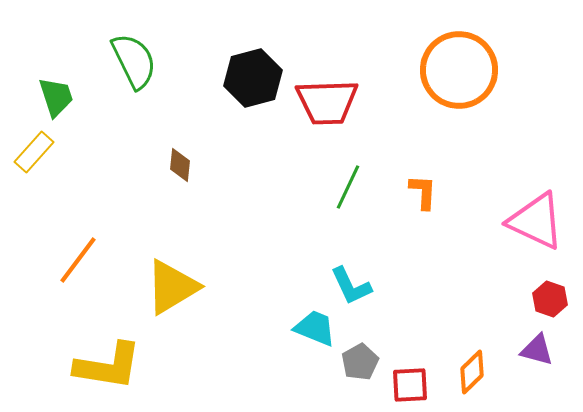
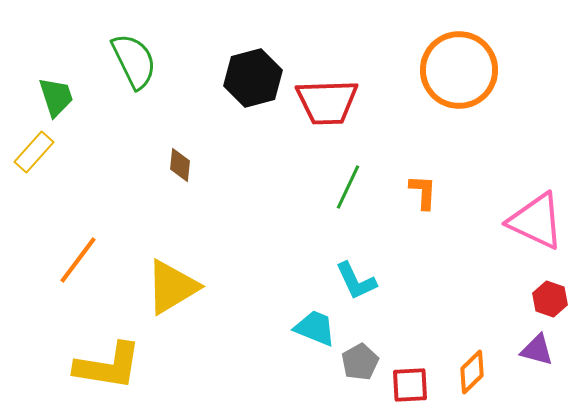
cyan L-shape: moved 5 px right, 5 px up
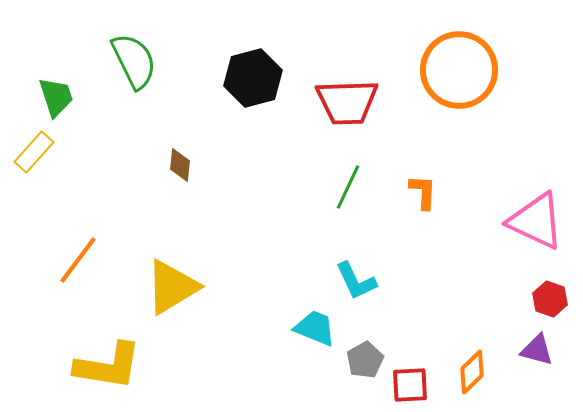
red trapezoid: moved 20 px right
gray pentagon: moved 5 px right, 2 px up
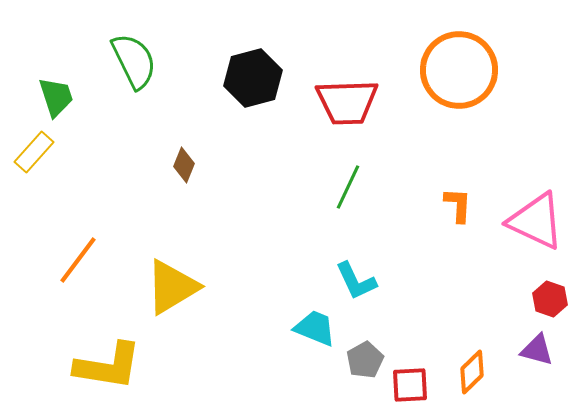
brown diamond: moved 4 px right; rotated 16 degrees clockwise
orange L-shape: moved 35 px right, 13 px down
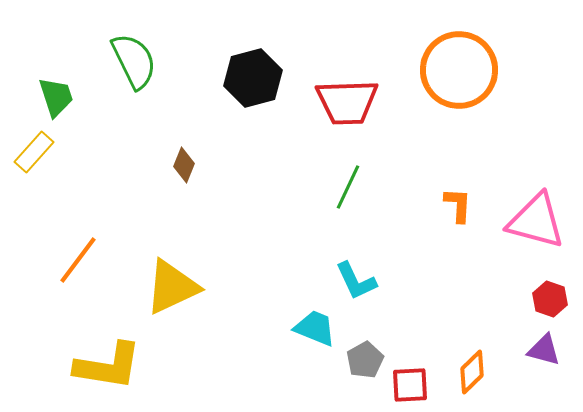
pink triangle: rotated 10 degrees counterclockwise
yellow triangle: rotated 6 degrees clockwise
purple triangle: moved 7 px right
